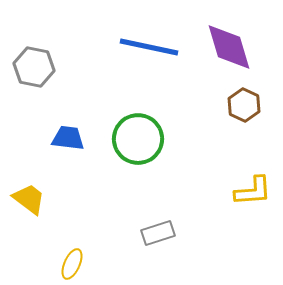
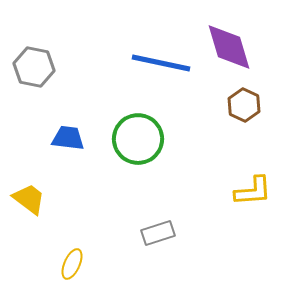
blue line: moved 12 px right, 16 px down
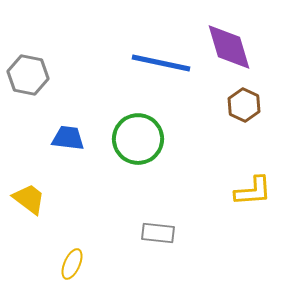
gray hexagon: moved 6 px left, 8 px down
gray rectangle: rotated 24 degrees clockwise
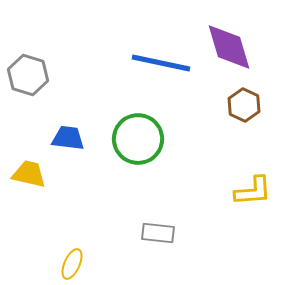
gray hexagon: rotated 6 degrees clockwise
yellow trapezoid: moved 25 px up; rotated 24 degrees counterclockwise
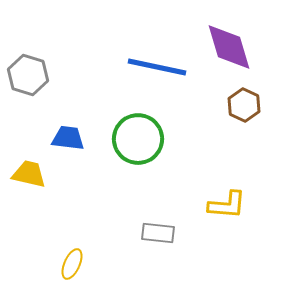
blue line: moved 4 px left, 4 px down
yellow L-shape: moved 26 px left, 14 px down; rotated 9 degrees clockwise
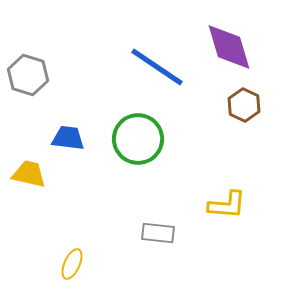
blue line: rotated 22 degrees clockwise
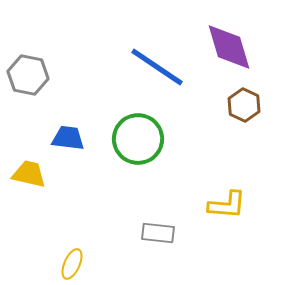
gray hexagon: rotated 6 degrees counterclockwise
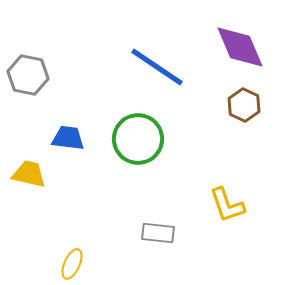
purple diamond: moved 11 px right; rotated 6 degrees counterclockwise
yellow L-shape: rotated 66 degrees clockwise
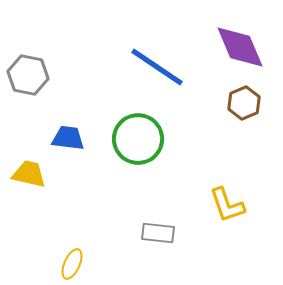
brown hexagon: moved 2 px up; rotated 12 degrees clockwise
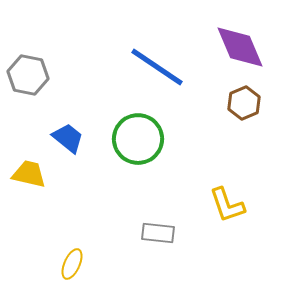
blue trapezoid: rotated 32 degrees clockwise
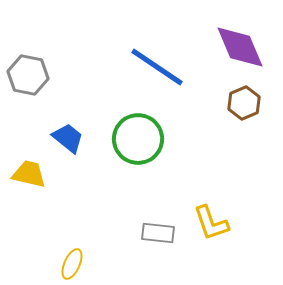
yellow L-shape: moved 16 px left, 18 px down
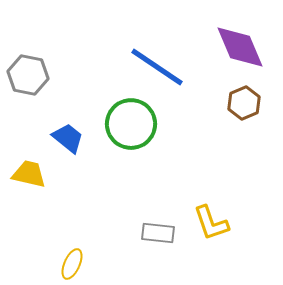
green circle: moved 7 px left, 15 px up
